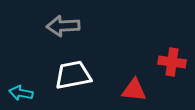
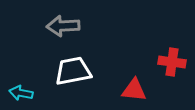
white trapezoid: moved 4 px up
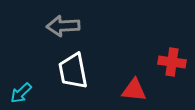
white trapezoid: rotated 90 degrees counterclockwise
cyan arrow: rotated 55 degrees counterclockwise
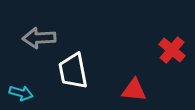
gray arrow: moved 24 px left, 12 px down
red cross: moved 12 px up; rotated 32 degrees clockwise
cyan arrow: rotated 120 degrees counterclockwise
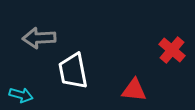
cyan arrow: moved 2 px down
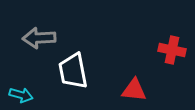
red cross: rotated 28 degrees counterclockwise
